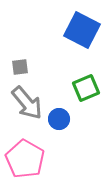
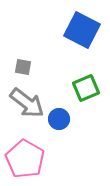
gray square: moved 3 px right; rotated 18 degrees clockwise
gray arrow: rotated 12 degrees counterclockwise
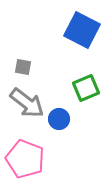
pink pentagon: rotated 9 degrees counterclockwise
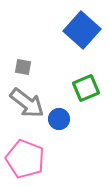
blue square: rotated 15 degrees clockwise
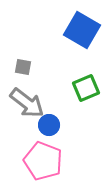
blue square: rotated 12 degrees counterclockwise
blue circle: moved 10 px left, 6 px down
pink pentagon: moved 18 px right, 2 px down
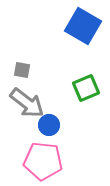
blue square: moved 1 px right, 4 px up
gray square: moved 1 px left, 3 px down
pink pentagon: rotated 15 degrees counterclockwise
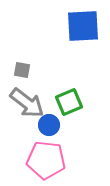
blue square: rotated 33 degrees counterclockwise
green square: moved 17 px left, 14 px down
pink pentagon: moved 3 px right, 1 px up
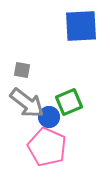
blue square: moved 2 px left
blue circle: moved 8 px up
pink pentagon: moved 1 px right, 13 px up; rotated 18 degrees clockwise
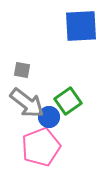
green square: moved 1 px left, 1 px up; rotated 12 degrees counterclockwise
pink pentagon: moved 6 px left; rotated 27 degrees clockwise
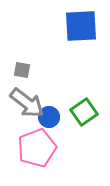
green square: moved 16 px right, 11 px down
pink pentagon: moved 4 px left, 1 px down
